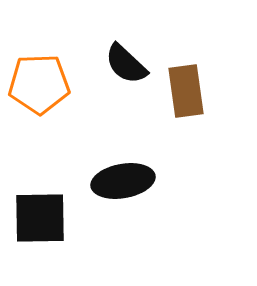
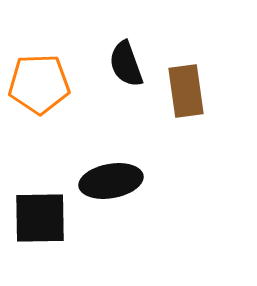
black semicircle: rotated 27 degrees clockwise
black ellipse: moved 12 px left
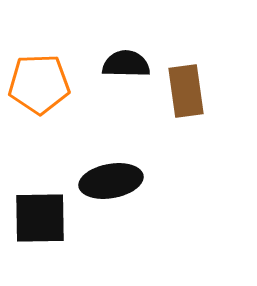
black semicircle: rotated 111 degrees clockwise
